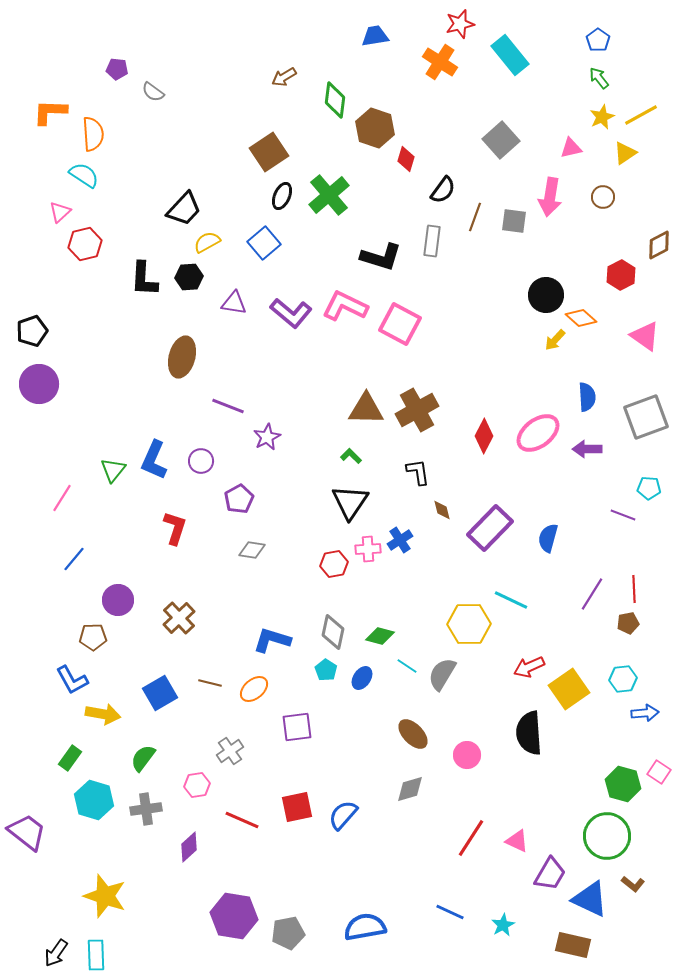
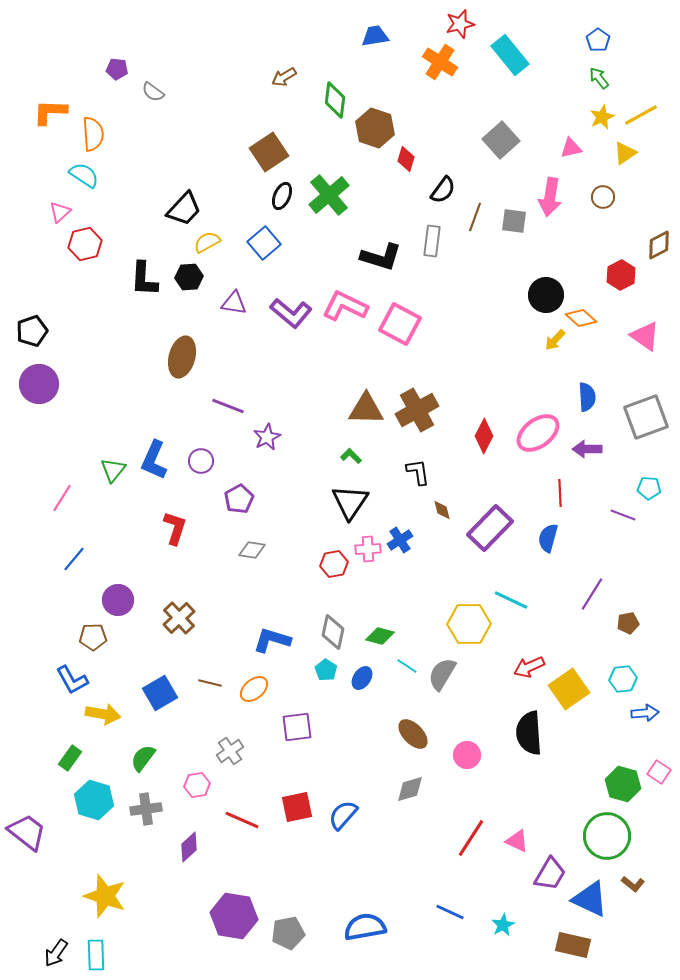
red line at (634, 589): moved 74 px left, 96 px up
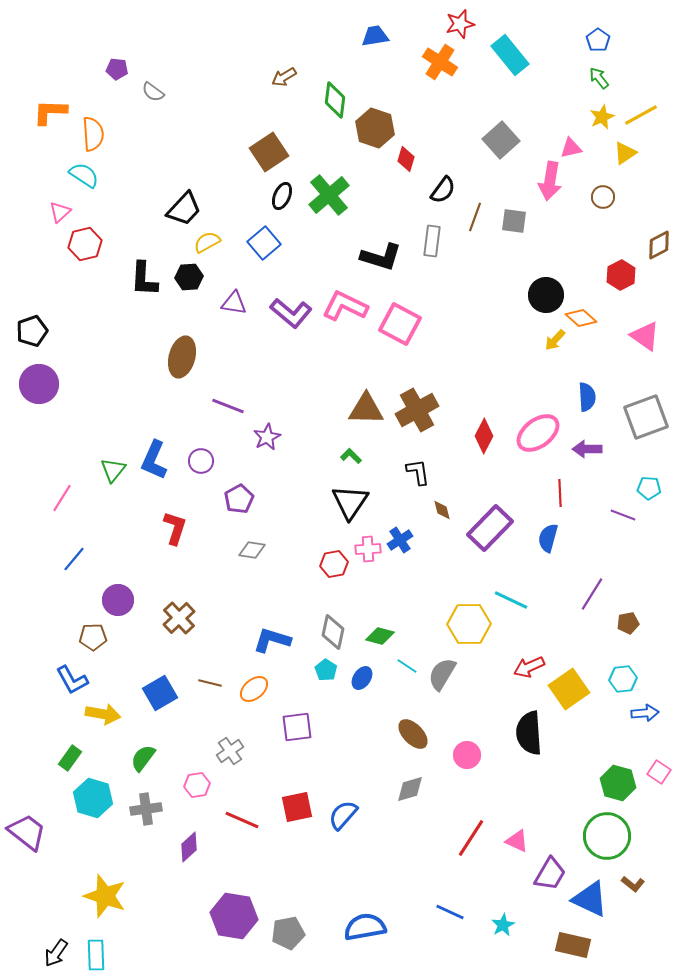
pink arrow at (550, 197): moved 16 px up
green hexagon at (623, 784): moved 5 px left, 1 px up
cyan hexagon at (94, 800): moved 1 px left, 2 px up
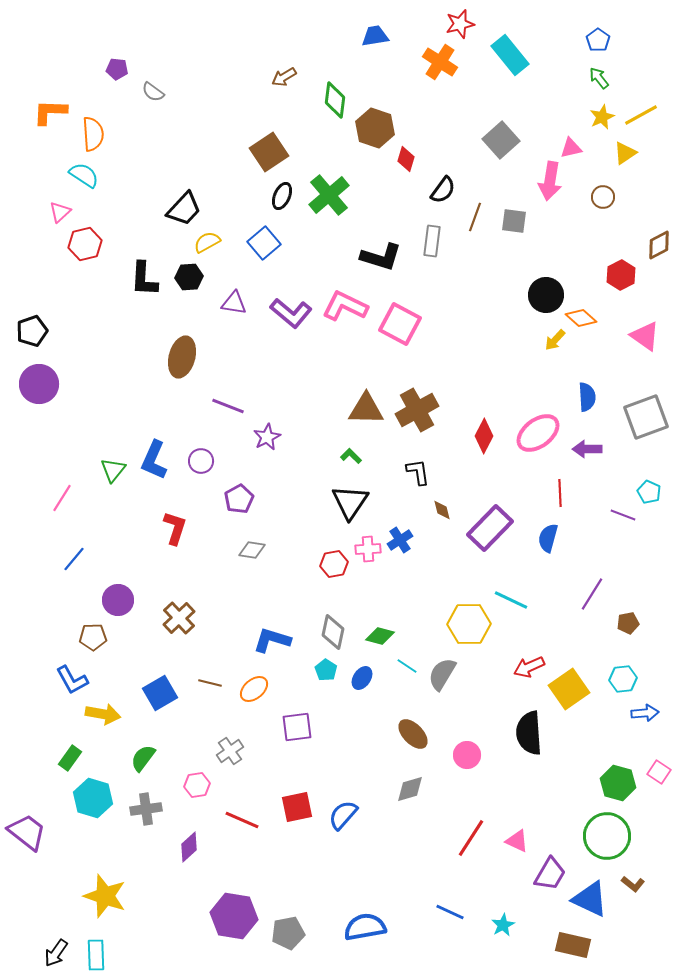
cyan pentagon at (649, 488): moved 4 px down; rotated 20 degrees clockwise
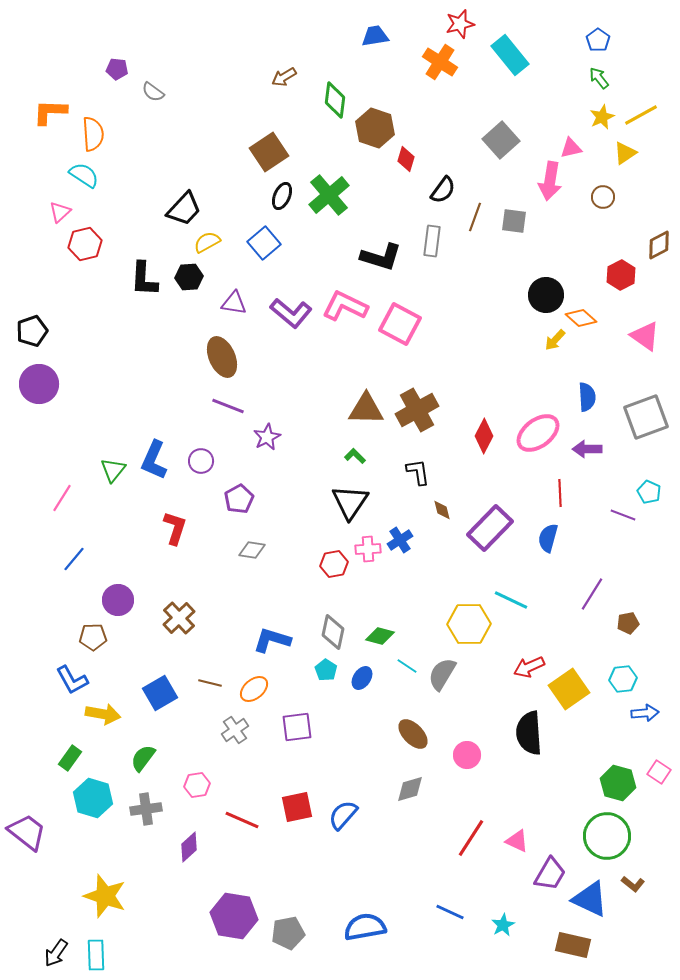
brown ellipse at (182, 357): moved 40 px right; rotated 39 degrees counterclockwise
green L-shape at (351, 456): moved 4 px right
gray cross at (230, 751): moved 5 px right, 21 px up
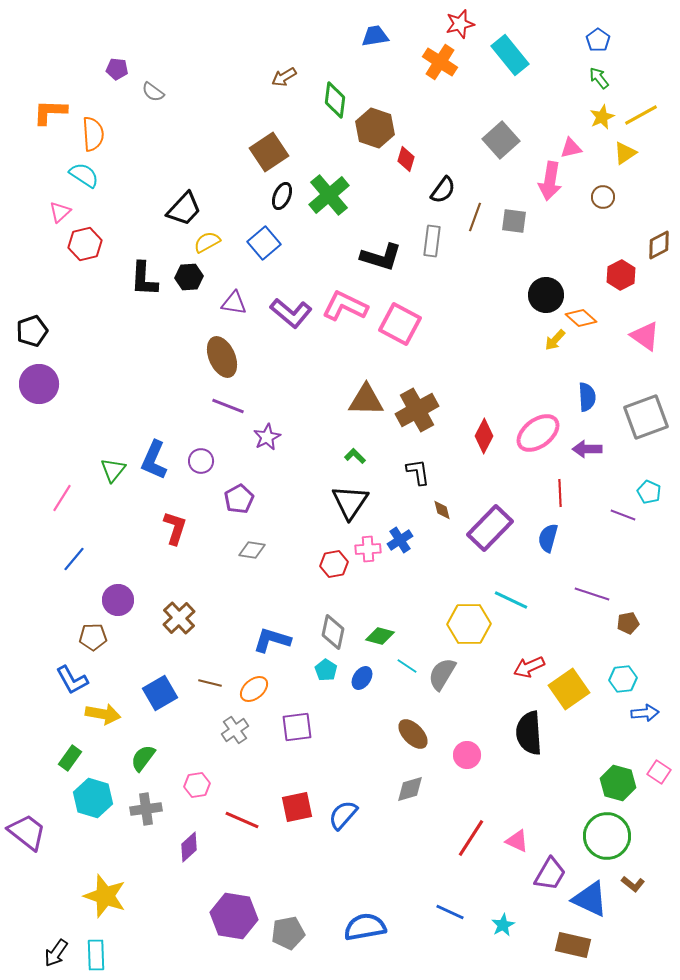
brown triangle at (366, 409): moved 9 px up
purple line at (592, 594): rotated 76 degrees clockwise
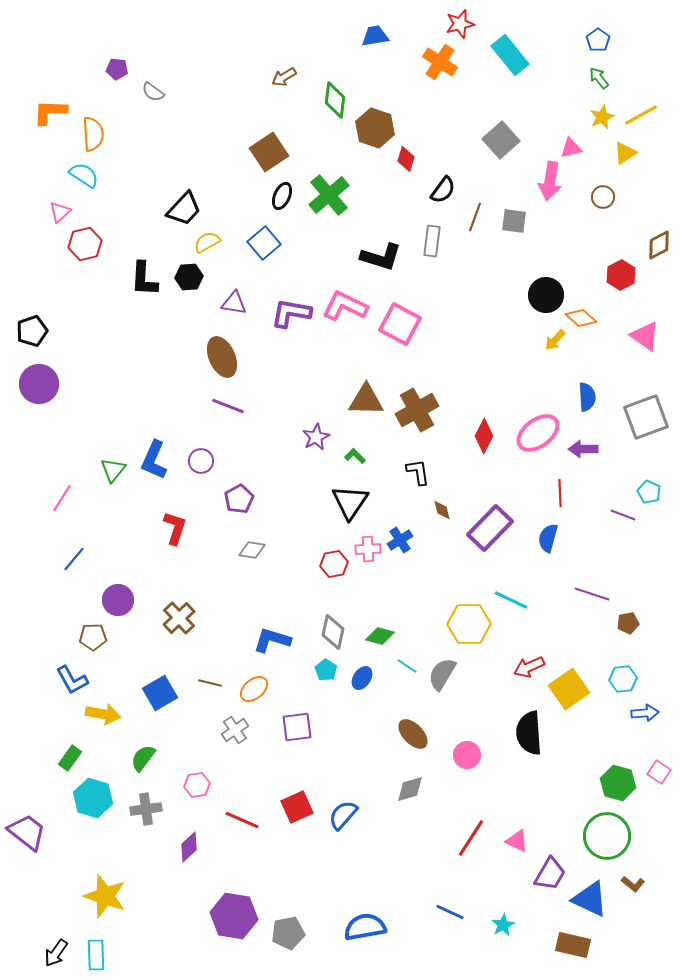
purple L-shape at (291, 313): rotated 150 degrees clockwise
purple star at (267, 437): moved 49 px right
purple arrow at (587, 449): moved 4 px left
red square at (297, 807): rotated 12 degrees counterclockwise
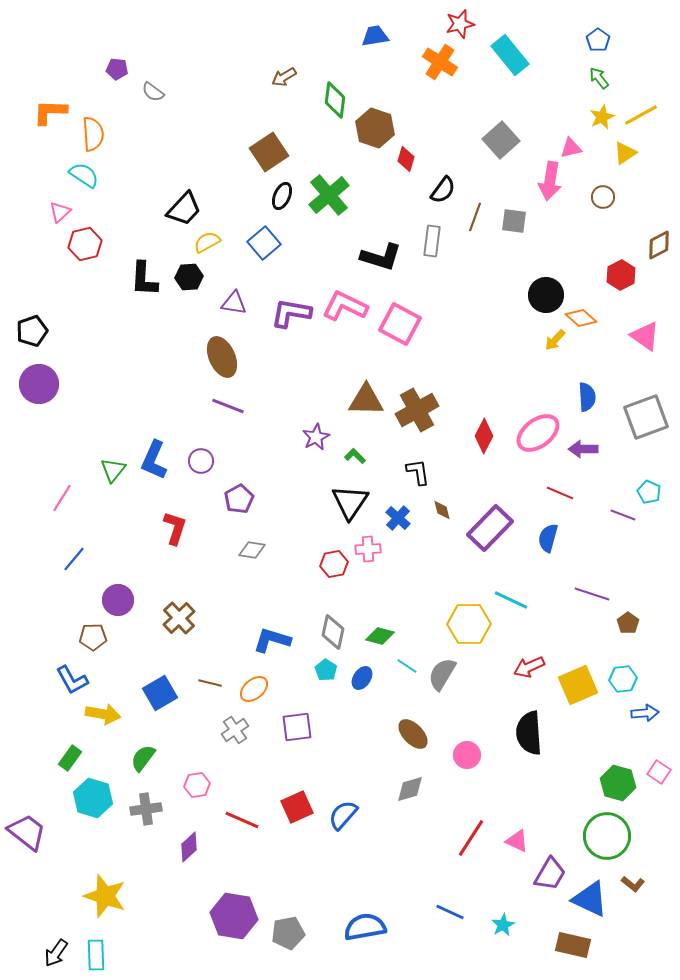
red line at (560, 493): rotated 64 degrees counterclockwise
blue cross at (400, 540): moved 2 px left, 22 px up; rotated 15 degrees counterclockwise
brown pentagon at (628, 623): rotated 25 degrees counterclockwise
yellow square at (569, 689): moved 9 px right, 4 px up; rotated 12 degrees clockwise
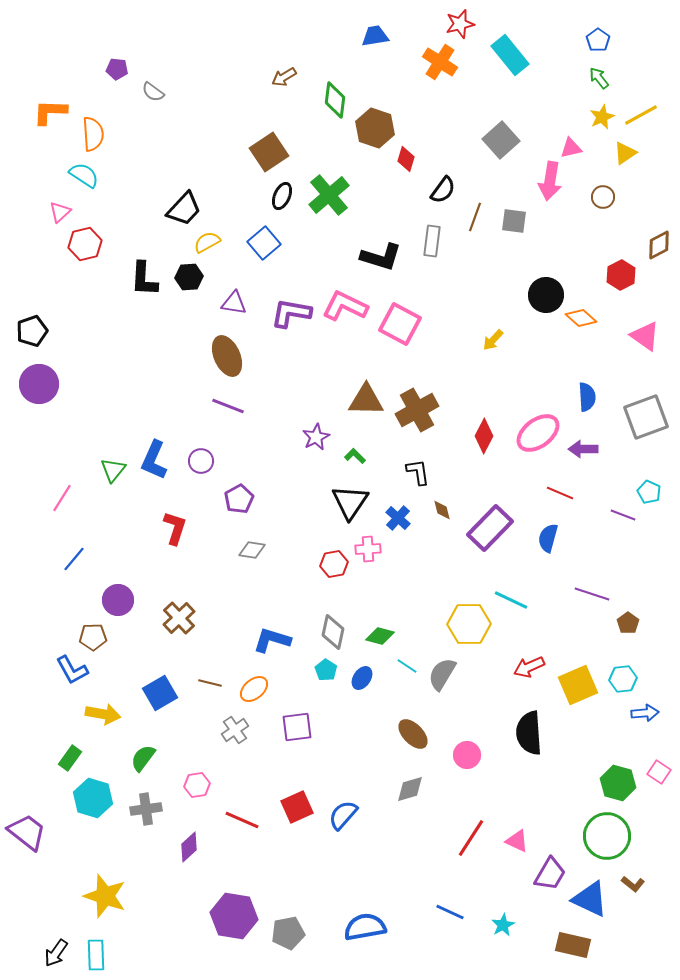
yellow arrow at (555, 340): moved 62 px left
brown ellipse at (222, 357): moved 5 px right, 1 px up
blue L-shape at (72, 680): moved 10 px up
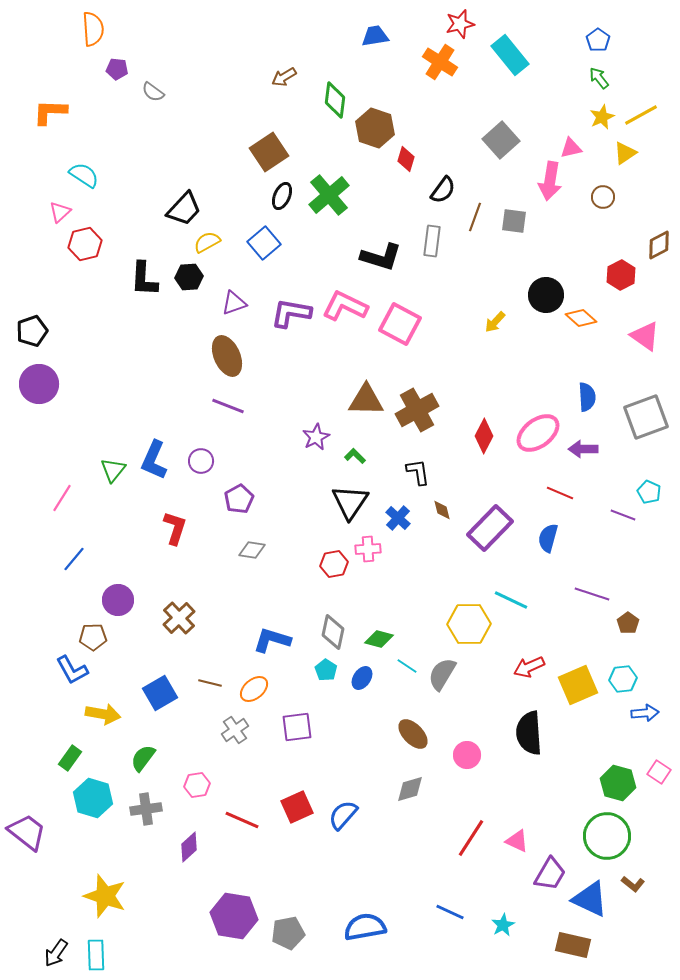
orange semicircle at (93, 134): moved 105 px up
purple triangle at (234, 303): rotated 28 degrees counterclockwise
yellow arrow at (493, 340): moved 2 px right, 18 px up
green diamond at (380, 636): moved 1 px left, 3 px down
